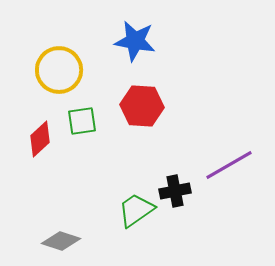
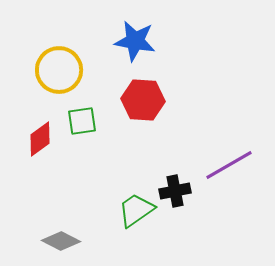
red hexagon: moved 1 px right, 6 px up
red diamond: rotated 6 degrees clockwise
gray diamond: rotated 9 degrees clockwise
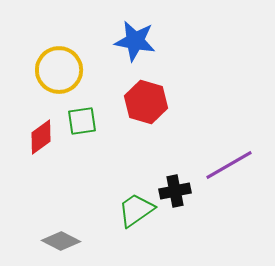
red hexagon: moved 3 px right, 2 px down; rotated 12 degrees clockwise
red diamond: moved 1 px right, 2 px up
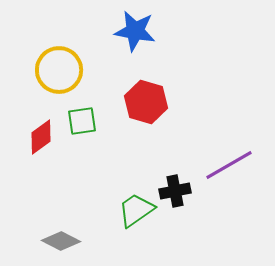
blue star: moved 10 px up
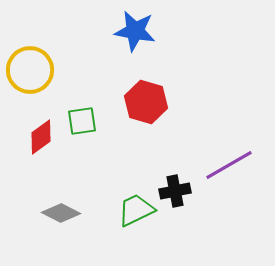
yellow circle: moved 29 px left
green trapezoid: rotated 9 degrees clockwise
gray diamond: moved 28 px up
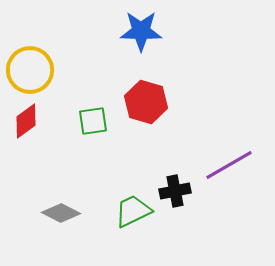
blue star: moved 6 px right; rotated 9 degrees counterclockwise
green square: moved 11 px right
red diamond: moved 15 px left, 16 px up
green trapezoid: moved 3 px left, 1 px down
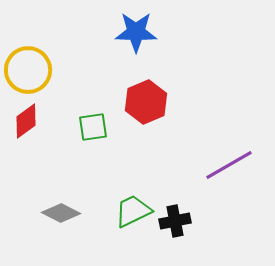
blue star: moved 5 px left, 1 px down
yellow circle: moved 2 px left
red hexagon: rotated 21 degrees clockwise
green square: moved 6 px down
black cross: moved 30 px down
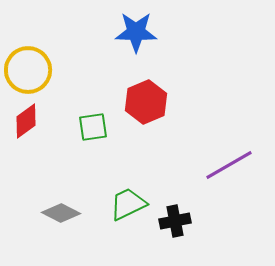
green trapezoid: moved 5 px left, 7 px up
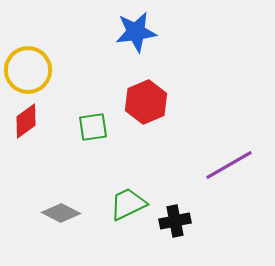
blue star: rotated 9 degrees counterclockwise
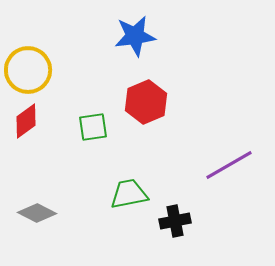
blue star: moved 1 px left, 4 px down
green trapezoid: moved 1 px right, 10 px up; rotated 15 degrees clockwise
gray diamond: moved 24 px left
